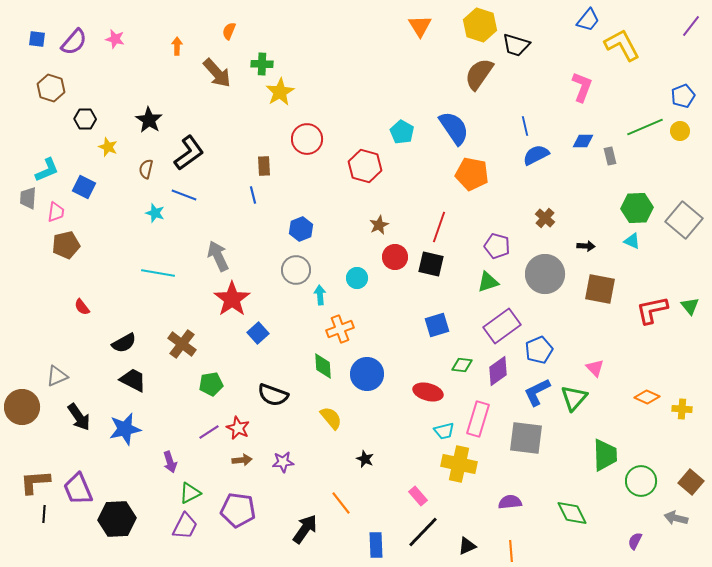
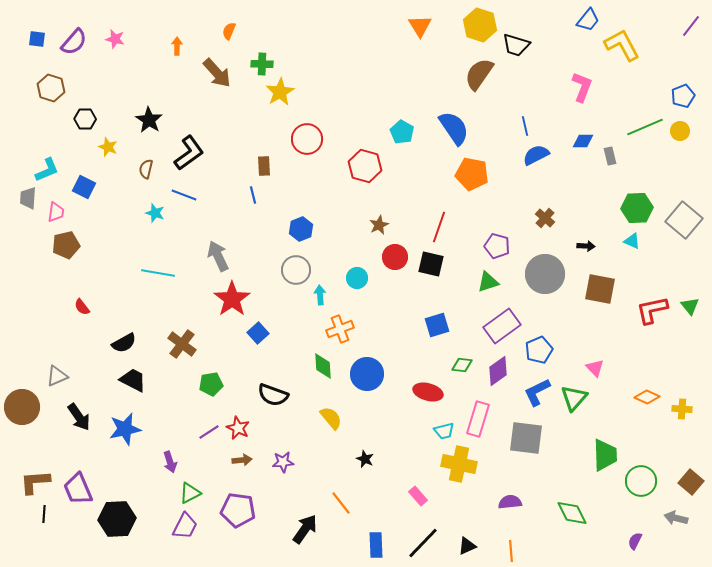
black line at (423, 532): moved 11 px down
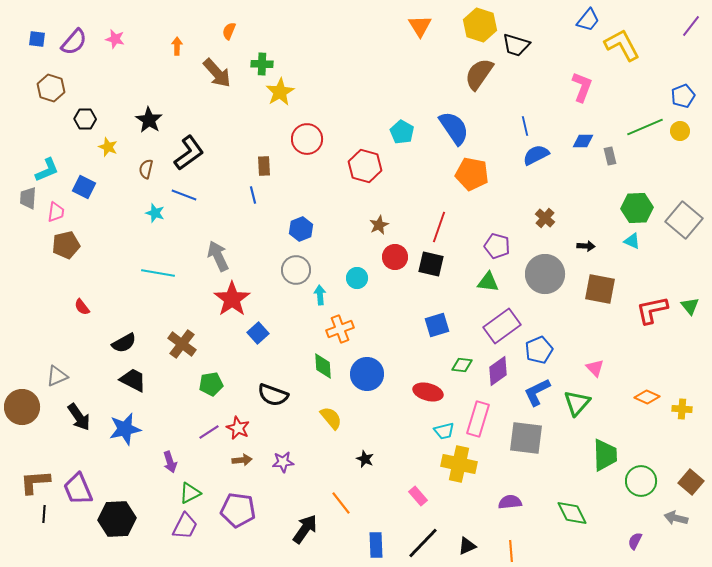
green triangle at (488, 282): rotated 25 degrees clockwise
green triangle at (574, 398): moved 3 px right, 5 px down
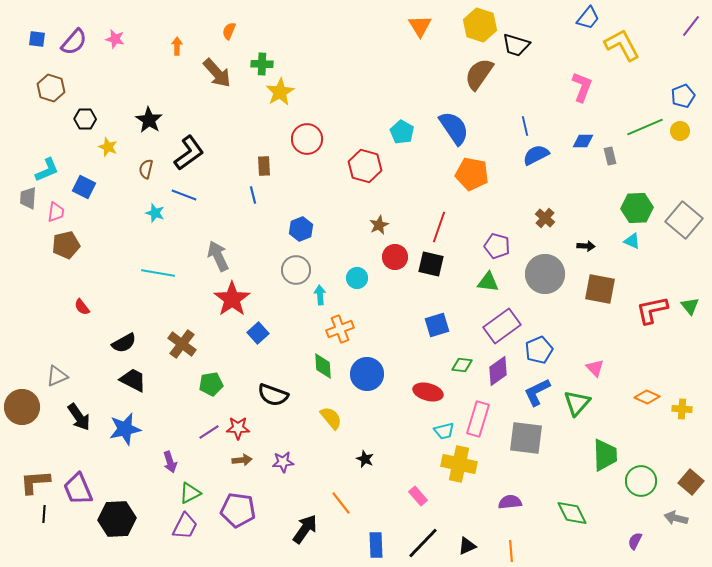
blue trapezoid at (588, 20): moved 2 px up
red star at (238, 428): rotated 25 degrees counterclockwise
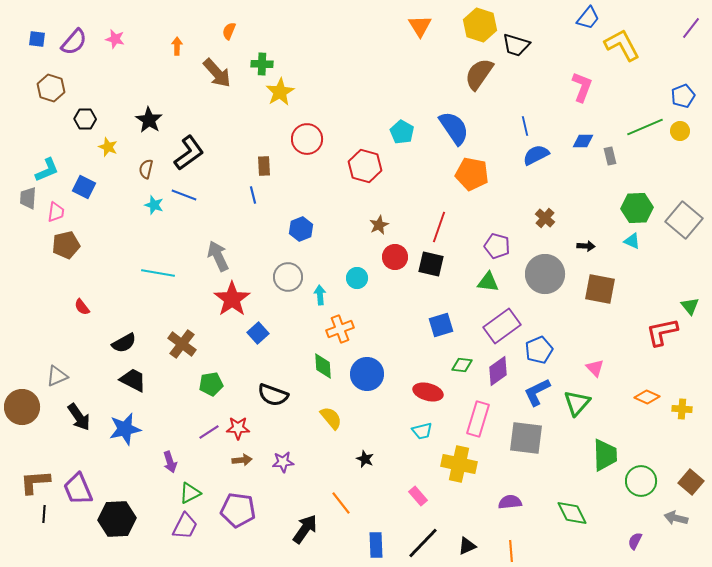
purple line at (691, 26): moved 2 px down
cyan star at (155, 213): moved 1 px left, 8 px up
gray circle at (296, 270): moved 8 px left, 7 px down
red L-shape at (652, 310): moved 10 px right, 22 px down
blue square at (437, 325): moved 4 px right
cyan trapezoid at (444, 431): moved 22 px left
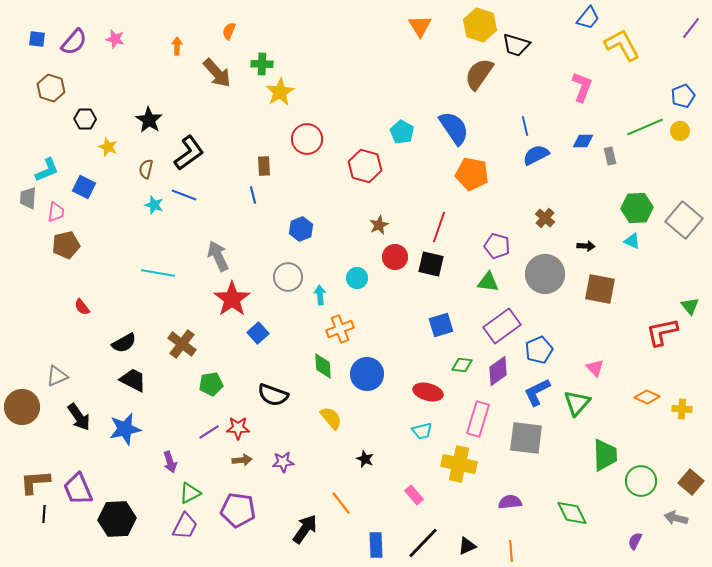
pink rectangle at (418, 496): moved 4 px left, 1 px up
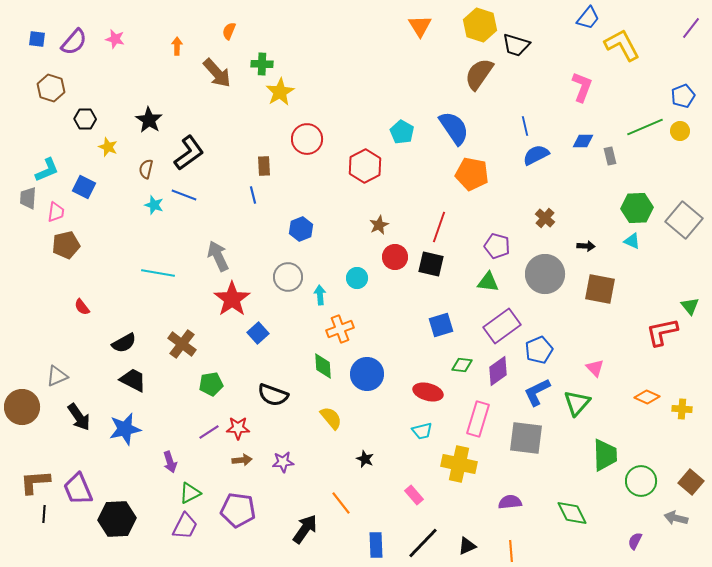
red hexagon at (365, 166): rotated 16 degrees clockwise
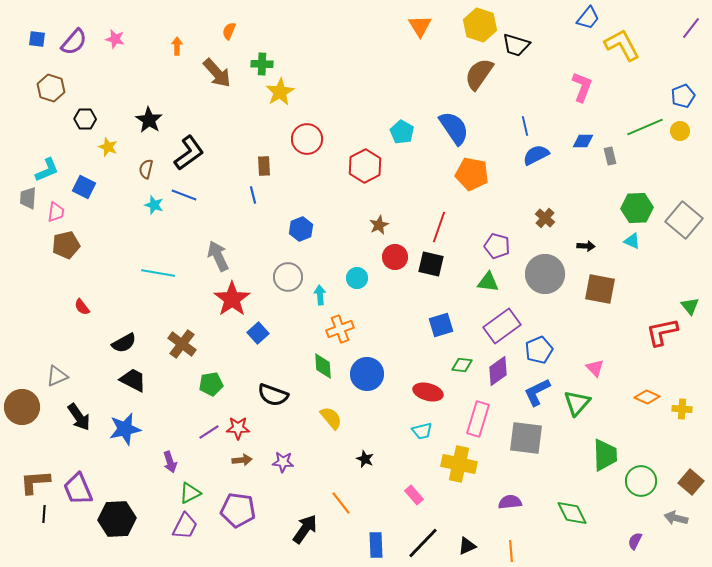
purple star at (283, 462): rotated 10 degrees clockwise
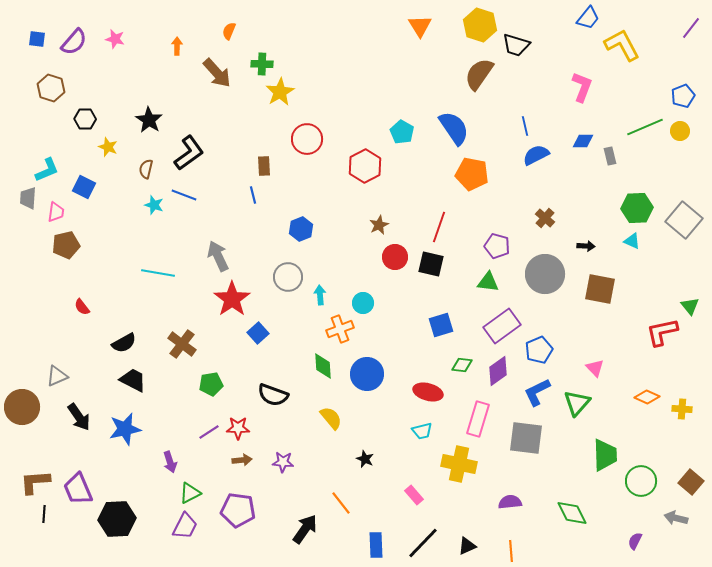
cyan circle at (357, 278): moved 6 px right, 25 px down
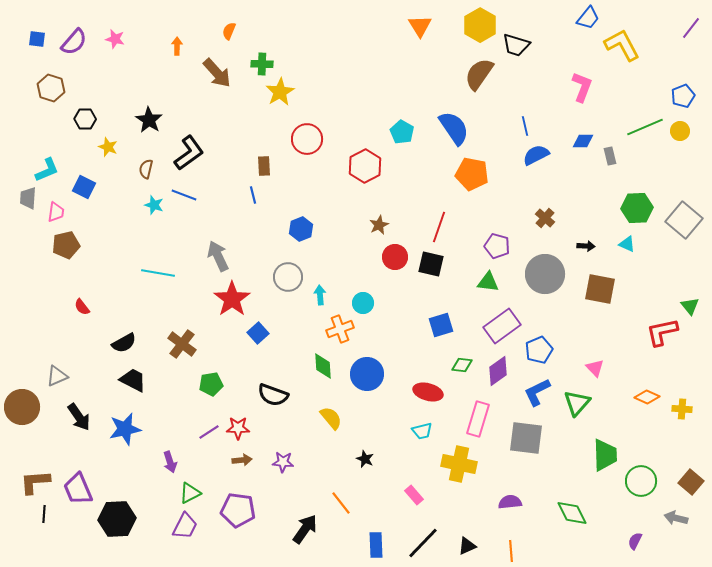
yellow hexagon at (480, 25): rotated 12 degrees clockwise
cyan triangle at (632, 241): moved 5 px left, 3 px down
